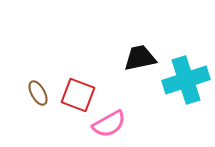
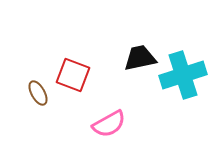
cyan cross: moved 3 px left, 5 px up
red square: moved 5 px left, 20 px up
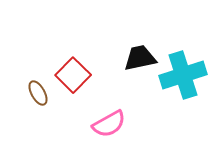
red square: rotated 24 degrees clockwise
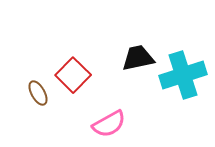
black trapezoid: moved 2 px left
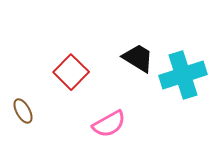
black trapezoid: rotated 44 degrees clockwise
red square: moved 2 px left, 3 px up
brown ellipse: moved 15 px left, 18 px down
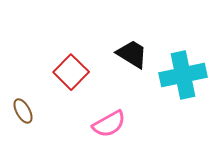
black trapezoid: moved 6 px left, 4 px up
cyan cross: rotated 6 degrees clockwise
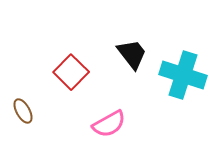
black trapezoid: rotated 20 degrees clockwise
cyan cross: rotated 30 degrees clockwise
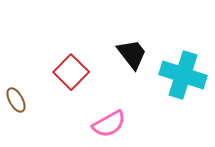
brown ellipse: moved 7 px left, 11 px up
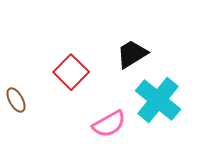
black trapezoid: rotated 84 degrees counterclockwise
cyan cross: moved 25 px left, 25 px down; rotated 21 degrees clockwise
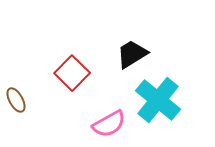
red square: moved 1 px right, 1 px down
